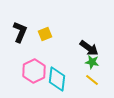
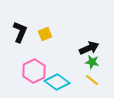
black arrow: rotated 60 degrees counterclockwise
cyan diamond: moved 3 px down; rotated 60 degrees counterclockwise
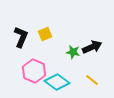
black L-shape: moved 1 px right, 5 px down
black arrow: moved 3 px right, 1 px up
green star: moved 19 px left, 10 px up
pink hexagon: rotated 10 degrees counterclockwise
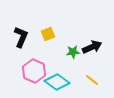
yellow square: moved 3 px right
green star: rotated 16 degrees counterclockwise
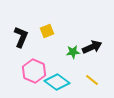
yellow square: moved 1 px left, 3 px up
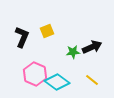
black L-shape: moved 1 px right
pink hexagon: moved 1 px right, 3 px down
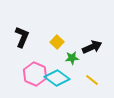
yellow square: moved 10 px right, 11 px down; rotated 24 degrees counterclockwise
green star: moved 1 px left, 6 px down
cyan diamond: moved 4 px up
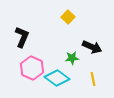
yellow square: moved 11 px right, 25 px up
black arrow: rotated 48 degrees clockwise
pink hexagon: moved 3 px left, 6 px up
yellow line: moved 1 px right, 1 px up; rotated 40 degrees clockwise
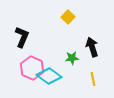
black arrow: rotated 132 degrees counterclockwise
cyan diamond: moved 8 px left, 2 px up
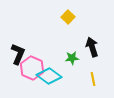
black L-shape: moved 4 px left, 17 px down
